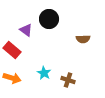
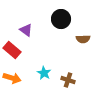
black circle: moved 12 px right
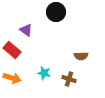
black circle: moved 5 px left, 7 px up
brown semicircle: moved 2 px left, 17 px down
cyan star: rotated 16 degrees counterclockwise
brown cross: moved 1 px right, 1 px up
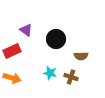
black circle: moved 27 px down
red rectangle: moved 1 px down; rotated 66 degrees counterclockwise
cyan star: moved 6 px right
brown cross: moved 2 px right, 2 px up
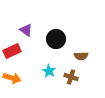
cyan star: moved 1 px left, 2 px up; rotated 16 degrees clockwise
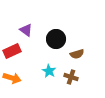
brown semicircle: moved 4 px left, 2 px up; rotated 16 degrees counterclockwise
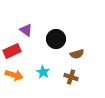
cyan star: moved 6 px left, 1 px down
orange arrow: moved 2 px right, 3 px up
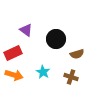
red rectangle: moved 1 px right, 2 px down
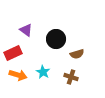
orange arrow: moved 4 px right
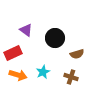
black circle: moved 1 px left, 1 px up
cyan star: rotated 16 degrees clockwise
